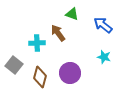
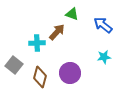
brown arrow: moved 1 px left, 1 px up; rotated 78 degrees clockwise
cyan star: rotated 24 degrees counterclockwise
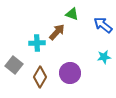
brown diamond: rotated 15 degrees clockwise
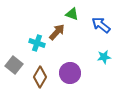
blue arrow: moved 2 px left
cyan cross: rotated 21 degrees clockwise
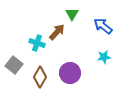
green triangle: rotated 40 degrees clockwise
blue arrow: moved 2 px right, 1 px down
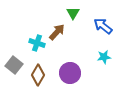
green triangle: moved 1 px right, 1 px up
brown diamond: moved 2 px left, 2 px up
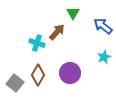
cyan star: rotated 16 degrees counterclockwise
gray square: moved 1 px right, 18 px down
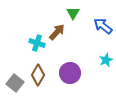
cyan star: moved 2 px right, 3 px down
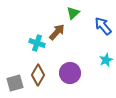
green triangle: rotated 16 degrees clockwise
blue arrow: rotated 12 degrees clockwise
gray square: rotated 36 degrees clockwise
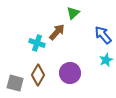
blue arrow: moved 9 px down
gray square: rotated 30 degrees clockwise
